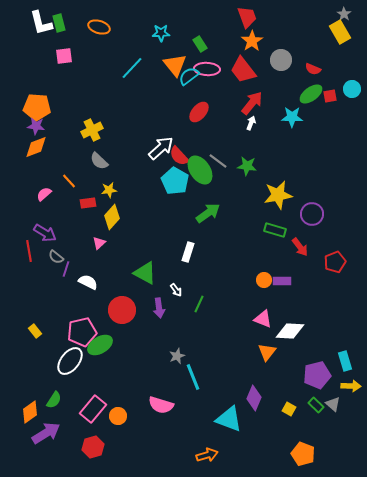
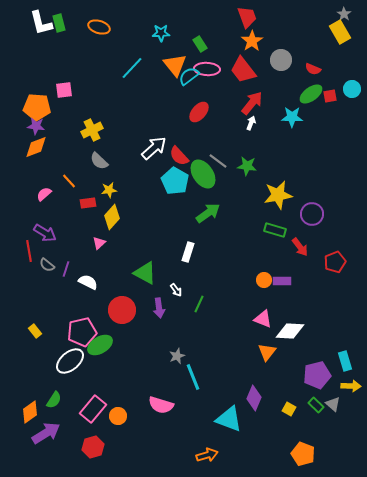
pink square at (64, 56): moved 34 px down
white arrow at (161, 148): moved 7 px left
green ellipse at (200, 170): moved 3 px right, 4 px down
gray semicircle at (56, 257): moved 9 px left, 8 px down
white ellipse at (70, 361): rotated 12 degrees clockwise
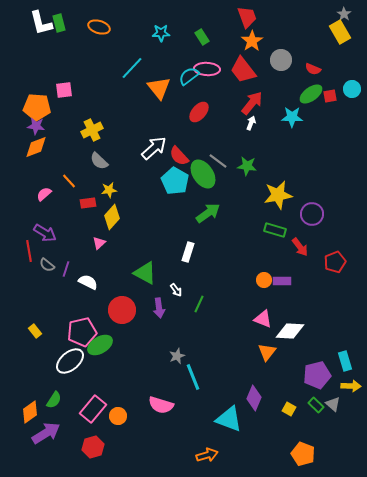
green rectangle at (200, 44): moved 2 px right, 7 px up
orange triangle at (175, 65): moved 16 px left, 23 px down
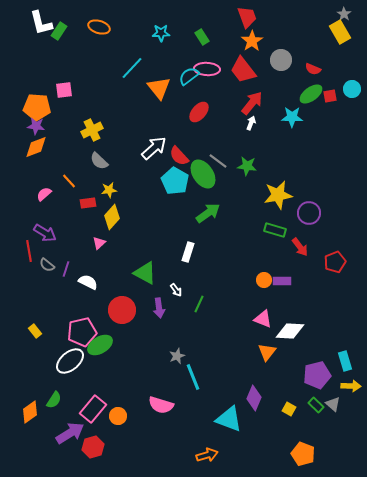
green rectangle at (59, 23): moved 8 px down; rotated 48 degrees clockwise
purple circle at (312, 214): moved 3 px left, 1 px up
purple arrow at (46, 433): moved 24 px right
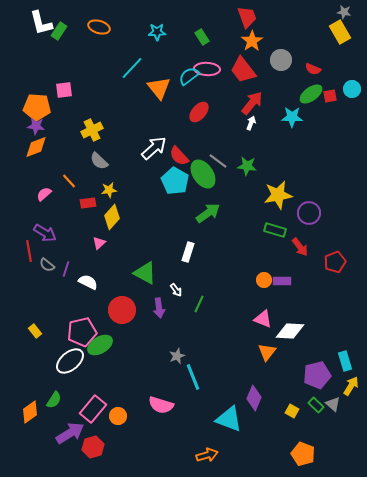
gray star at (344, 14): moved 2 px up; rotated 24 degrees counterclockwise
cyan star at (161, 33): moved 4 px left, 1 px up
yellow arrow at (351, 386): rotated 60 degrees counterclockwise
yellow square at (289, 409): moved 3 px right, 2 px down
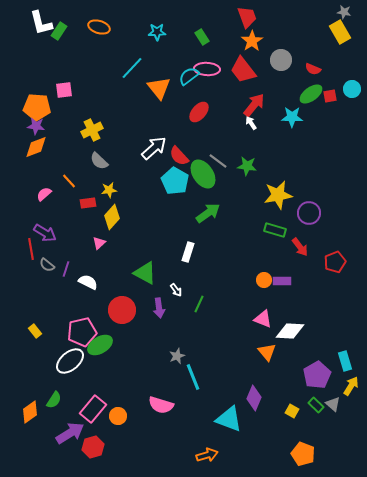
red arrow at (252, 103): moved 2 px right, 2 px down
white arrow at (251, 123): rotated 56 degrees counterclockwise
red line at (29, 251): moved 2 px right, 2 px up
orange triangle at (267, 352): rotated 18 degrees counterclockwise
purple pentagon at (317, 375): rotated 16 degrees counterclockwise
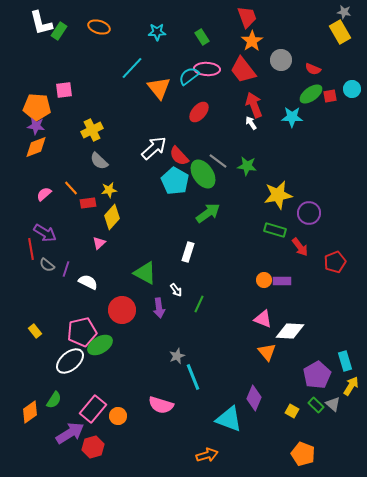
red arrow at (254, 105): rotated 60 degrees counterclockwise
orange line at (69, 181): moved 2 px right, 7 px down
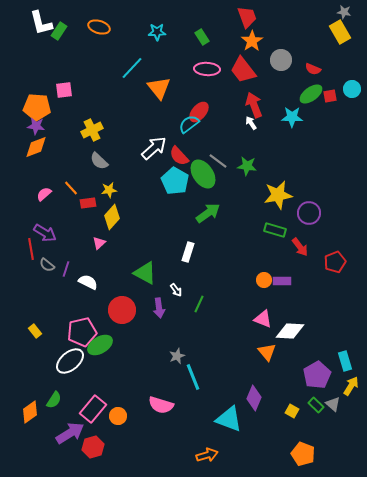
cyan semicircle at (189, 76): moved 48 px down
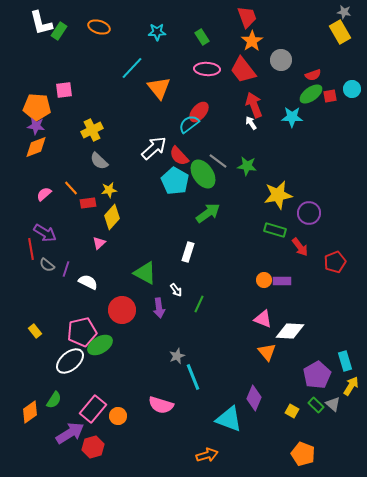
red semicircle at (313, 69): moved 6 px down; rotated 42 degrees counterclockwise
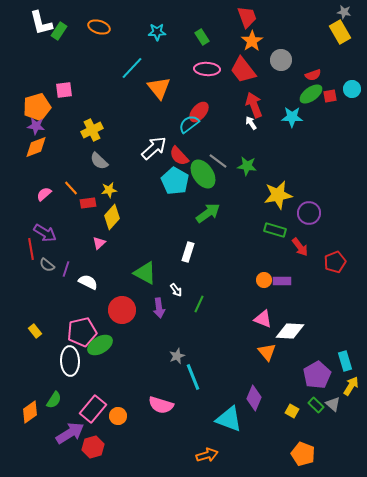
orange pentagon at (37, 107): rotated 20 degrees counterclockwise
white ellipse at (70, 361): rotated 52 degrees counterclockwise
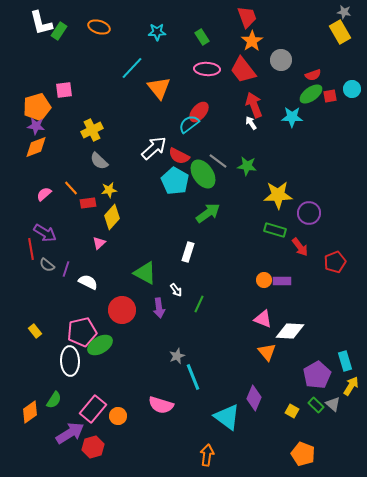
red semicircle at (179, 156): rotated 20 degrees counterclockwise
yellow star at (278, 195): rotated 8 degrees clockwise
cyan triangle at (229, 419): moved 2 px left, 2 px up; rotated 16 degrees clockwise
orange arrow at (207, 455): rotated 65 degrees counterclockwise
